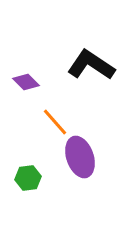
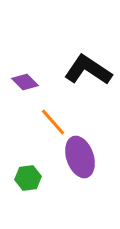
black L-shape: moved 3 px left, 5 px down
purple diamond: moved 1 px left
orange line: moved 2 px left
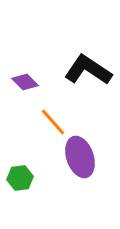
green hexagon: moved 8 px left
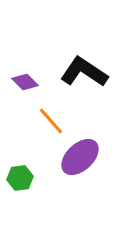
black L-shape: moved 4 px left, 2 px down
orange line: moved 2 px left, 1 px up
purple ellipse: rotated 66 degrees clockwise
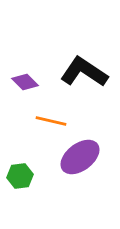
orange line: rotated 36 degrees counterclockwise
purple ellipse: rotated 6 degrees clockwise
green hexagon: moved 2 px up
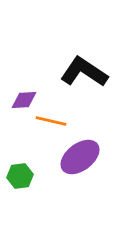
purple diamond: moved 1 px left, 18 px down; rotated 48 degrees counterclockwise
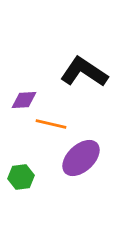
orange line: moved 3 px down
purple ellipse: moved 1 px right, 1 px down; rotated 6 degrees counterclockwise
green hexagon: moved 1 px right, 1 px down
